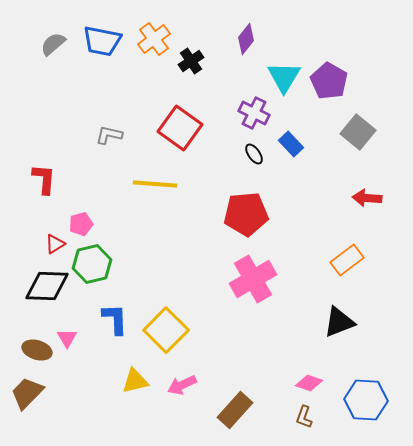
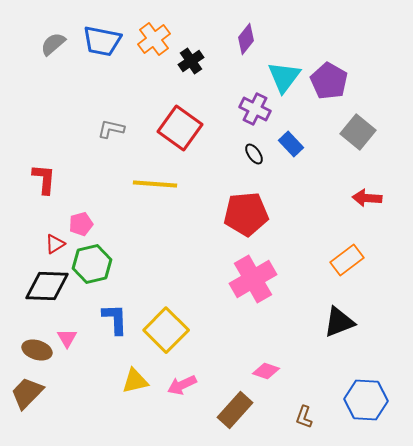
cyan triangle: rotated 6 degrees clockwise
purple cross: moved 1 px right, 4 px up
gray L-shape: moved 2 px right, 6 px up
pink diamond: moved 43 px left, 12 px up
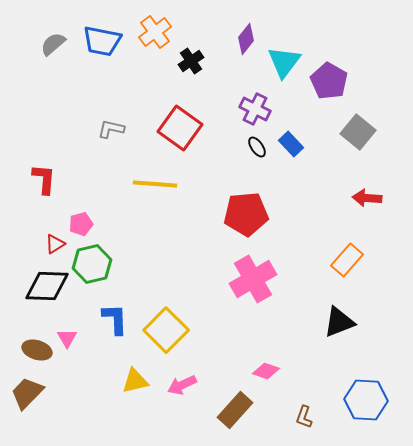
orange cross: moved 1 px right, 7 px up
cyan triangle: moved 15 px up
black ellipse: moved 3 px right, 7 px up
orange rectangle: rotated 12 degrees counterclockwise
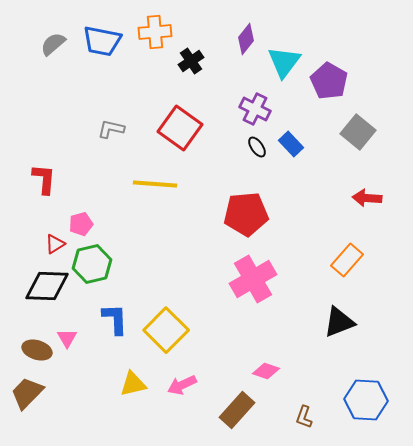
orange cross: rotated 32 degrees clockwise
yellow triangle: moved 2 px left, 3 px down
brown rectangle: moved 2 px right
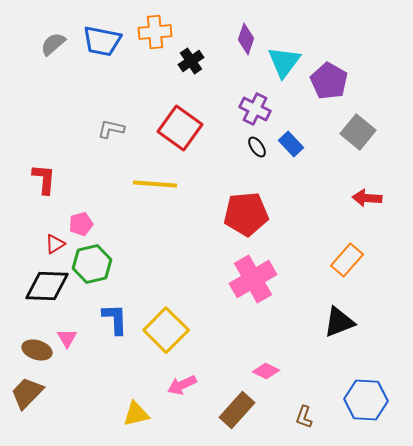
purple diamond: rotated 20 degrees counterclockwise
pink diamond: rotated 8 degrees clockwise
yellow triangle: moved 3 px right, 30 px down
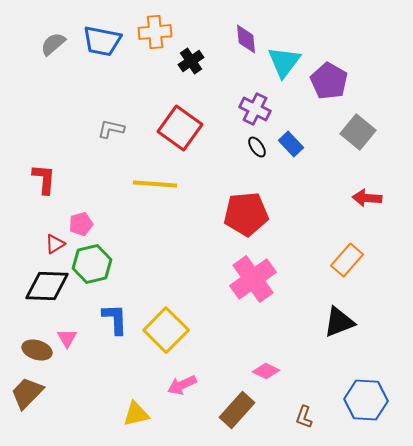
purple diamond: rotated 24 degrees counterclockwise
pink cross: rotated 6 degrees counterclockwise
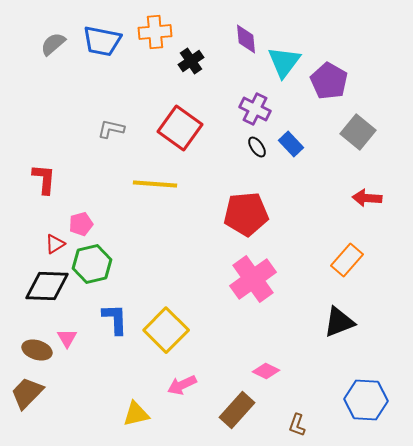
brown L-shape: moved 7 px left, 8 px down
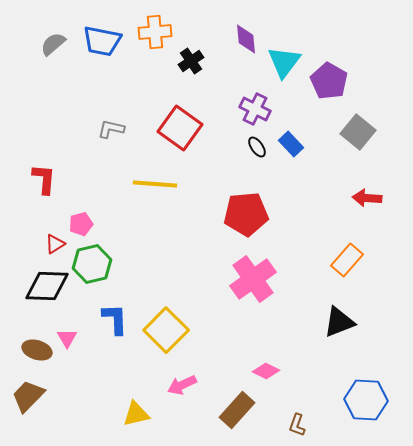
brown trapezoid: moved 1 px right, 3 px down
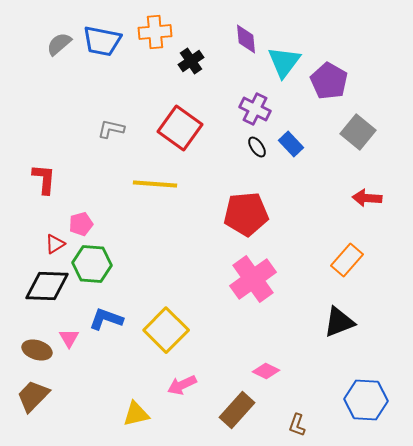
gray semicircle: moved 6 px right
green hexagon: rotated 18 degrees clockwise
blue L-shape: moved 9 px left; rotated 68 degrees counterclockwise
pink triangle: moved 2 px right
brown trapezoid: moved 5 px right
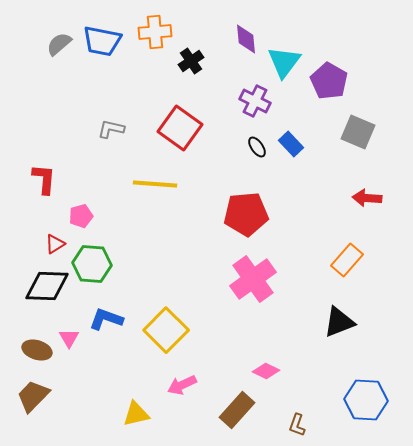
purple cross: moved 8 px up
gray square: rotated 16 degrees counterclockwise
pink pentagon: moved 8 px up
